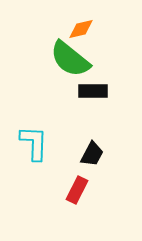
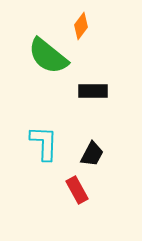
orange diamond: moved 3 px up; rotated 40 degrees counterclockwise
green semicircle: moved 22 px left, 3 px up
cyan L-shape: moved 10 px right
red rectangle: rotated 56 degrees counterclockwise
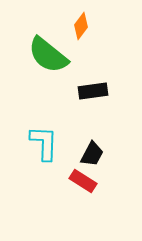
green semicircle: moved 1 px up
black rectangle: rotated 8 degrees counterclockwise
red rectangle: moved 6 px right, 9 px up; rotated 28 degrees counterclockwise
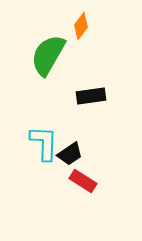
green semicircle: rotated 81 degrees clockwise
black rectangle: moved 2 px left, 5 px down
black trapezoid: moved 22 px left; rotated 28 degrees clockwise
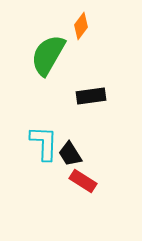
black trapezoid: rotated 92 degrees clockwise
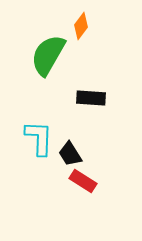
black rectangle: moved 2 px down; rotated 12 degrees clockwise
cyan L-shape: moved 5 px left, 5 px up
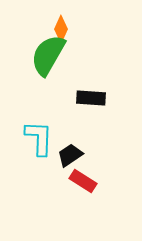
orange diamond: moved 20 px left, 3 px down; rotated 12 degrees counterclockwise
black trapezoid: moved 1 px down; rotated 88 degrees clockwise
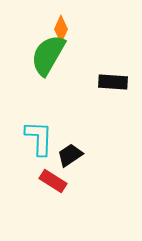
black rectangle: moved 22 px right, 16 px up
red rectangle: moved 30 px left
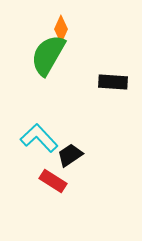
cyan L-shape: rotated 45 degrees counterclockwise
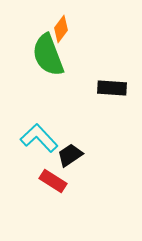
orange diamond: rotated 12 degrees clockwise
green semicircle: rotated 51 degrees counterclockwise
black rectangle: moved 1 px left, 6 px down
